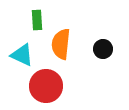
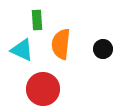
cyan triangle: moved 5 px up
red circle: moved 3 px left, 3 px down
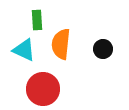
cyan triangle: moved 2 px right
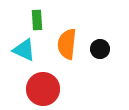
orange semicircle: moved 6 px right
black circle: moved 3 px left
